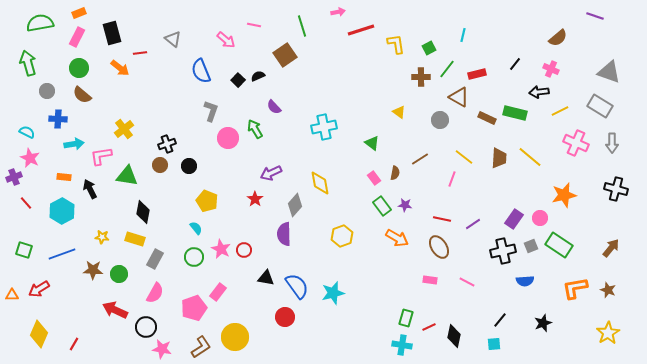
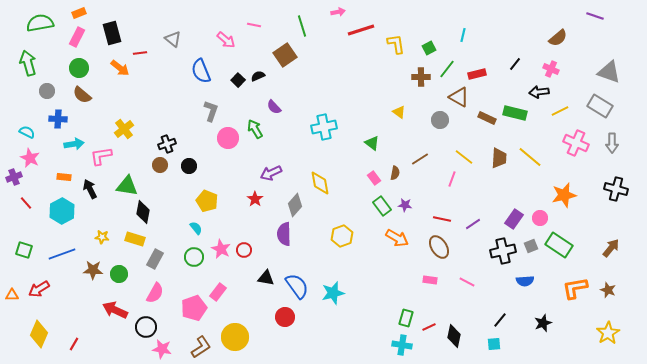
green triangle at (127, 176): moved 10 px down
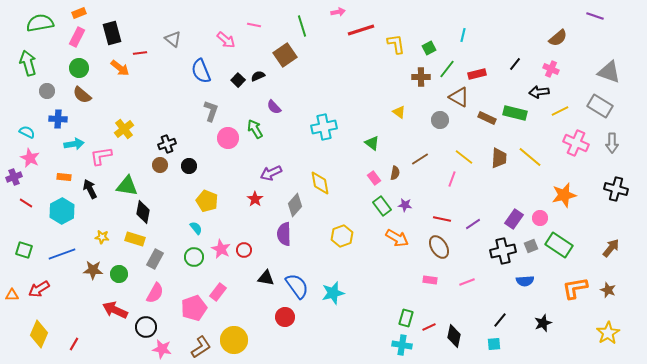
red line at (26, 203): rotated 16 degrees counterclockwise
pink line at (467, 282): rotated 49 degrees counterclockwise
yellow circle at (235, 337): moved 1 px left, 3 px down
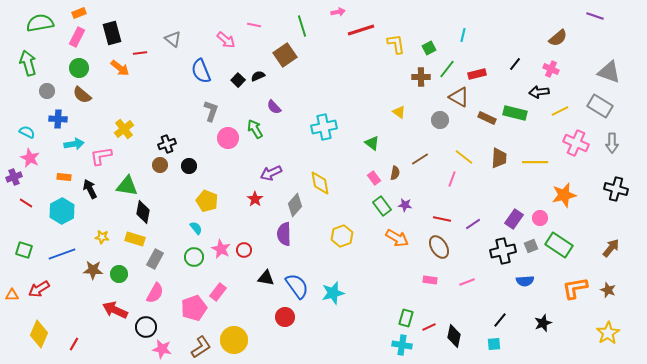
yellow line at (530, 157): moved 5 px right, 5 px down; rotated 40 degrees counterclockwise
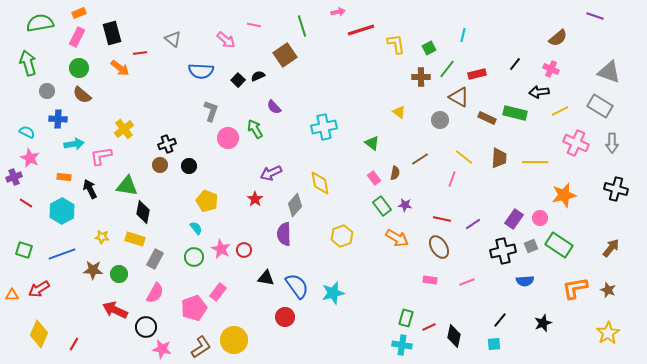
blue semicircle at (201, 71): rotated 65 degrees counterclockwise
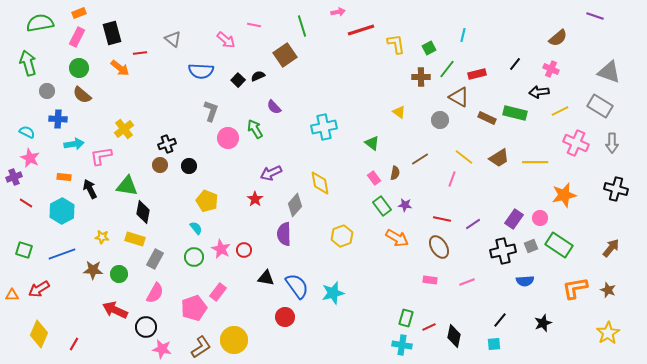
brown trapezoid at (499, 158): rotated 55 degrees clockwise
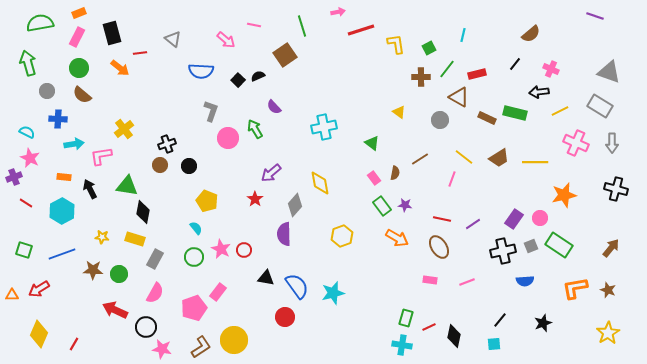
brown semicircle at (558, 38): moved 27 px left, 4 px up
purple arrow at (271, 173): rotated 15 degrees counterclockwise
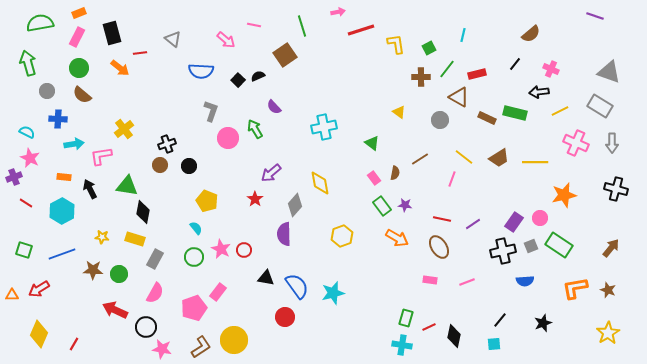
purple rectangle at (514, 219): moved 3 px down
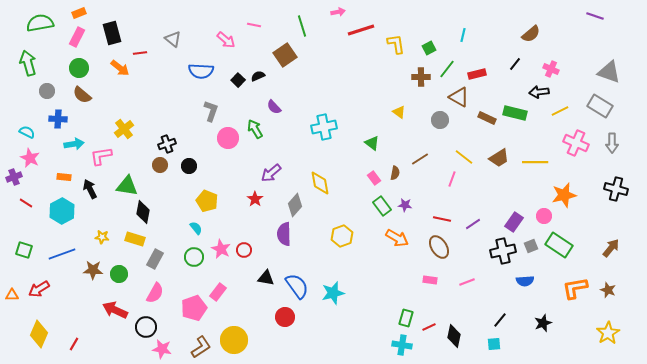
pink circle at (540, 218): moved 4 px right, 2 px up
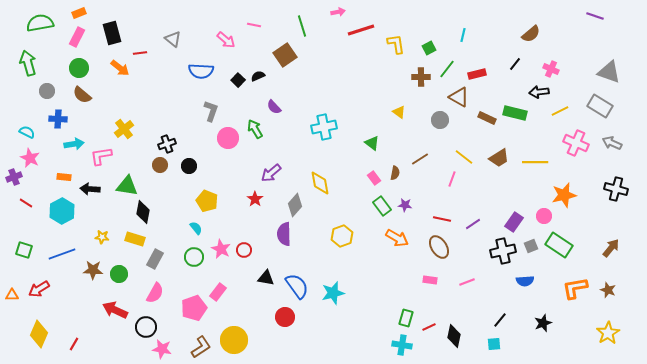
gray arrow at (612, 143): rotated 114 degrees clockwise
black arrow at (90, 189): rotated 60 degrees counterclockwise
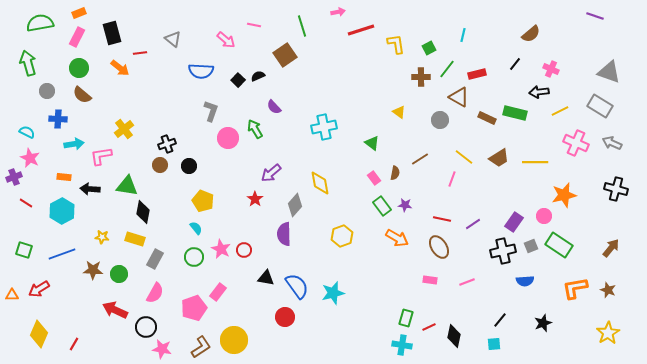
yellow pentagon at (207, 201): moved 4 px left
